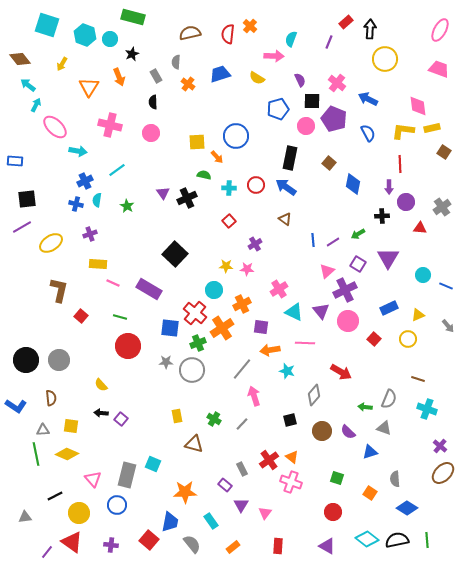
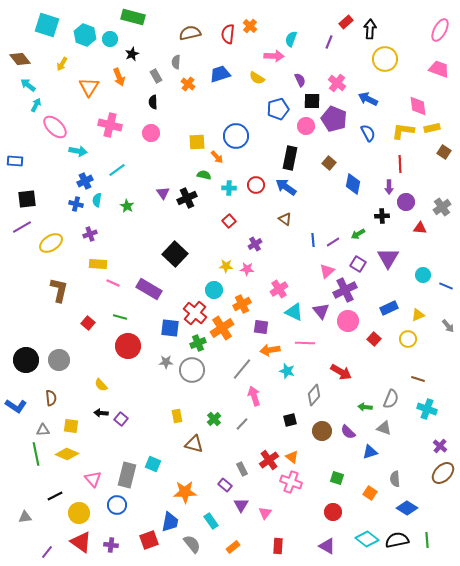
red square at (81, 316): moved 7 px right, 7 px down
gray semicircle at (389, 399): moved 2 px right
green cross at (214, 419): rotated 16 degrees clockwise
red square at (149, 540): rotated 30 degrees clockwise
red triangle at (72, 542): moved 9 px right
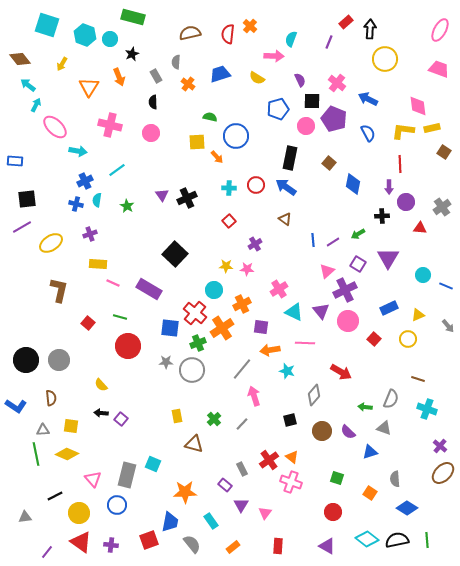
green semicircle at (204, 175): moved 6 px right, 58 px up
purple triangle at (163, 193): moved 1 px left, 2 px down
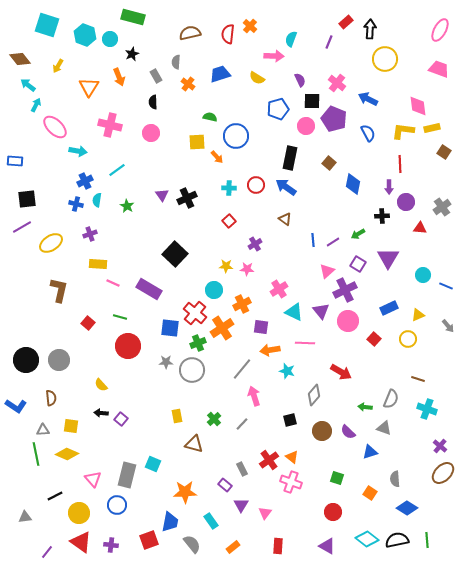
yellow arrow at (62, 64): moved 4 px left, 2 px down
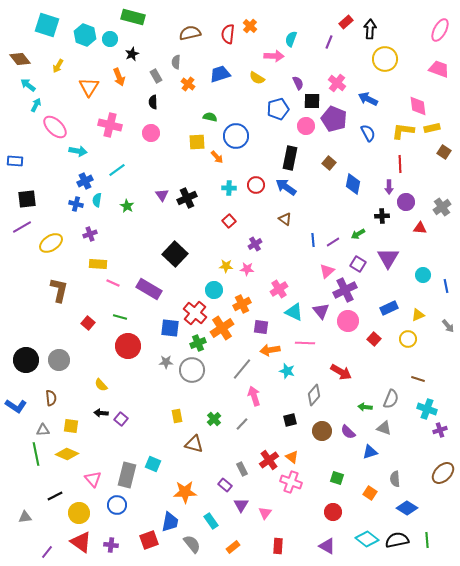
purple semicircle at (300, 80): moved 2 px left, 3 px down
blue line at (446, 286): rotated 56 degrees clockwise
purple cross at (440, 446): moved 16 px up; rotated 32 degrees clockwise
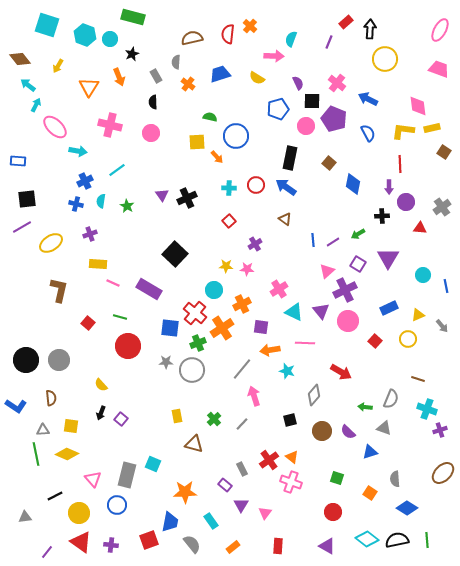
brown semicircle at (190, 33): moved 2 px right, 5 px down
blue rectangle at (15, 161): moved 3 px right
cyan semicircle at (97, 200): moved 4 px right, 1 px down
gray arrow at (448, 326): moved 6 px left
red square at (374, 339): moved 1 px right, 2 px down
black arrow at (101, 413): rotated 72 degrees counterclockwise
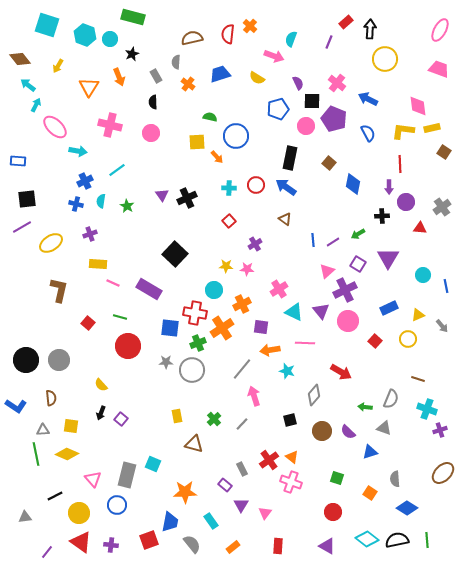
pink arrow at (274, 56): rotated 18 degrees clockwise
red cross at (195, 313): rotated 30 degrees counterclockwise
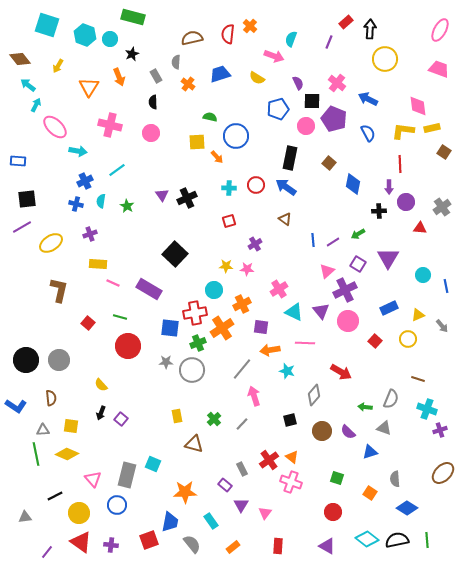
black cross at (382, 216): moved 3 px left, 5 px up
red square at (229, 221): rotated 24 degrees clockwise
red cross at (195, 313): rotated 20 degrees counterclockwise
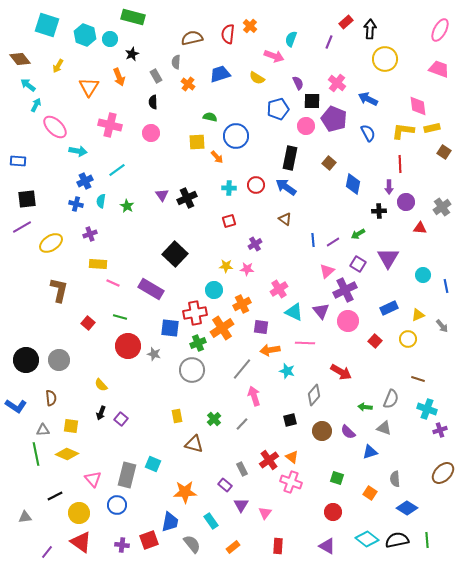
purple rectangle at (149, 289): moved 2 px right
gray star at (166, 362): moved 12 px left, 8 px up; rotated 16 degrees clockwise
purple cross at (111, 545): moved 11 px right
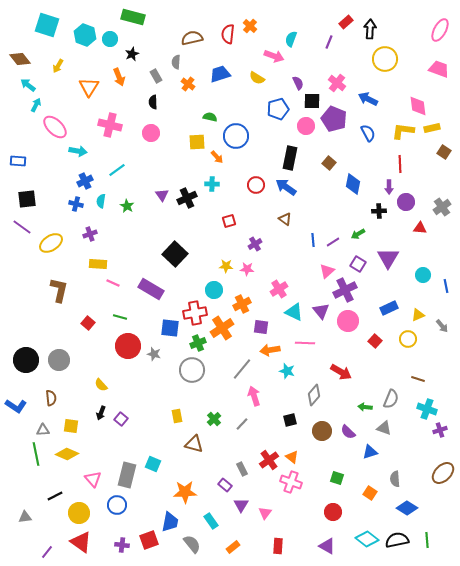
cyan cross at (229, 188): moved 17 px left, 4 px up
purple line at (22, 227): rotated 66 degrees clockwise
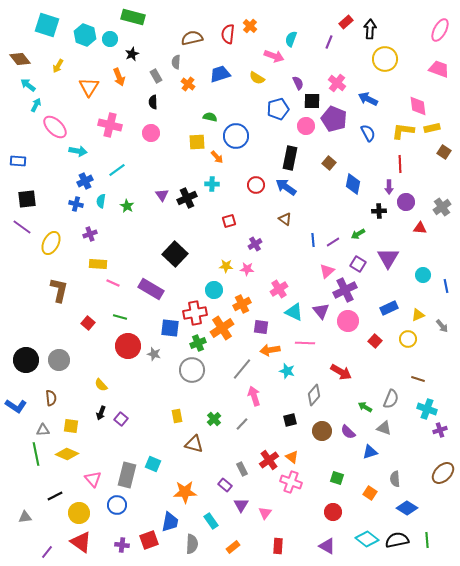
yellow ellipse at (51, 243): rotated 30 degrees counterclockwise
green arrow at (365, 407): rotated 24 degrees clockwise
gray semicircle at (192, 544): rotated 42 degrees clockwise
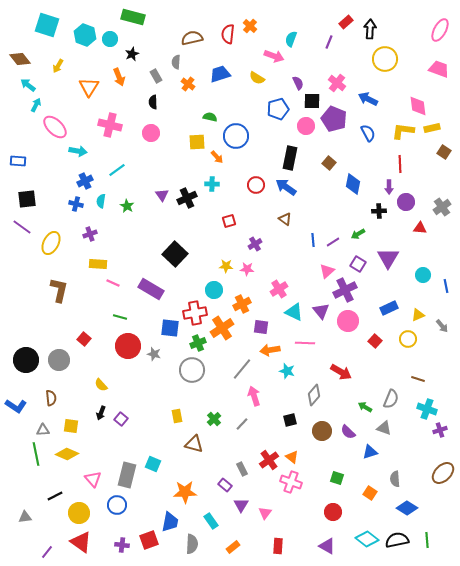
red square at (88, 323): moved 4 px left, 16 px down
